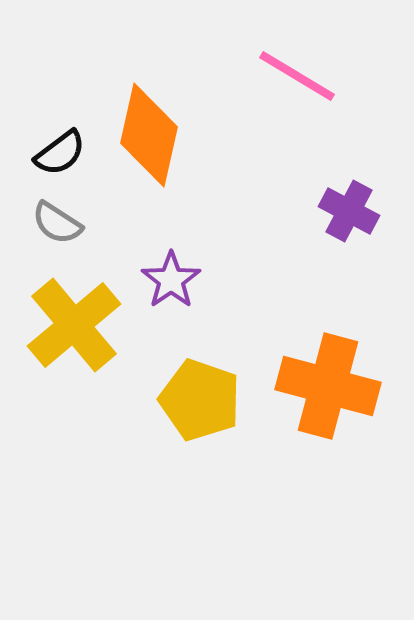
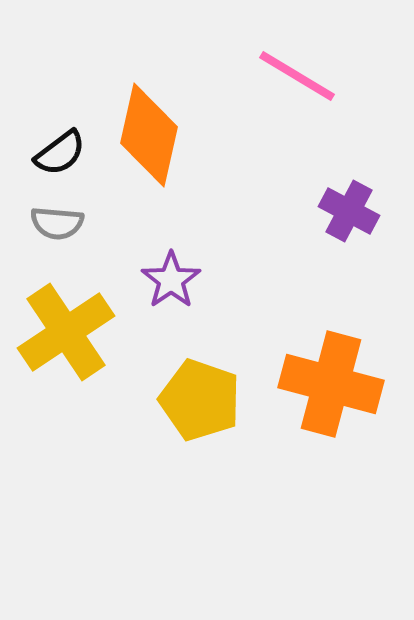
gray semicircle: rotated 28 degrees counterclockwise
yellow cross: moved 8 px left, 7 px down; rotated 6 degrees clockwise
orange cross: moved 3 px right, 2 px up
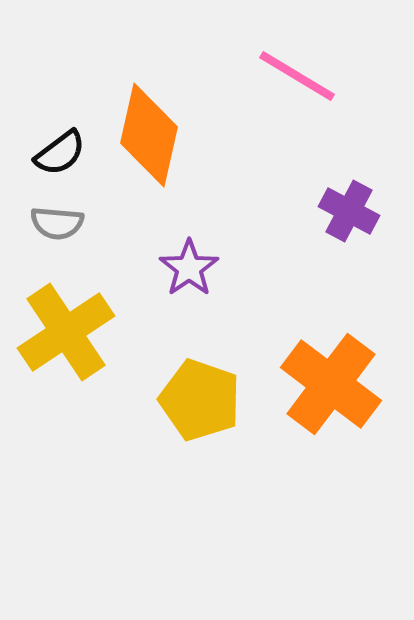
purple star: moved 18 px right, 12 px up
orange cross: rotated 22 degrees clockwise
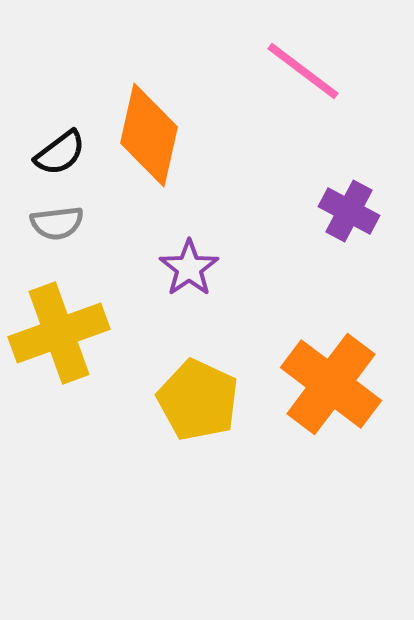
pink line: moved 6 px right, 5 px up; rotated 6 degrees clockwise
gray semicircle: rotated 12 degrees counterclockwise
yellow cross: moved 7 px left, 1 px down; rotated 14 degrees clockwise
yellow pentagon: moved 2 px left; rotated 6 degrees clockwise
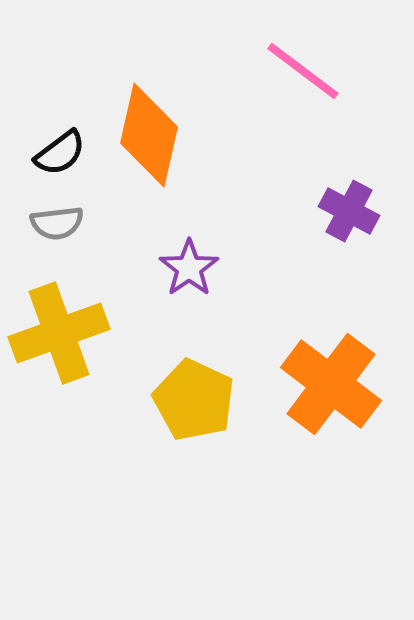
yellow pentagon: moved 4 px left
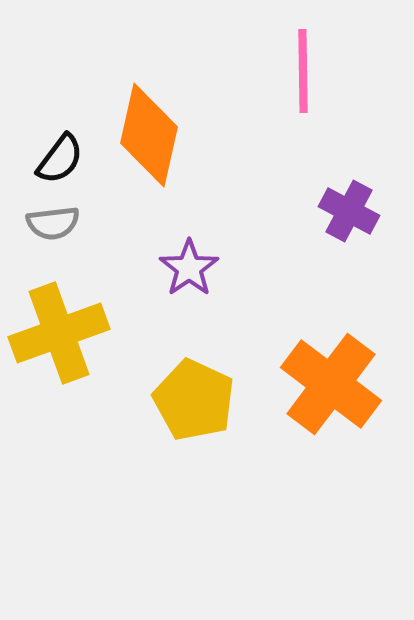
pink line: rotated 52 degrees clockwise
black semicircle: moved 6 px down; rotated 16 degrees counterclockwise
gray semicircle: moved 4 px left
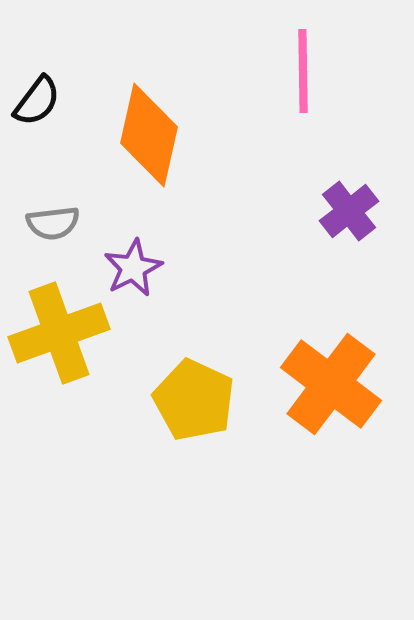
black semicircle: moved 23 px left, 58 px up
purple cross: rotated 24 degrees clockwise
purple star: moved 56 px left; rotated 8 degrees clockwise
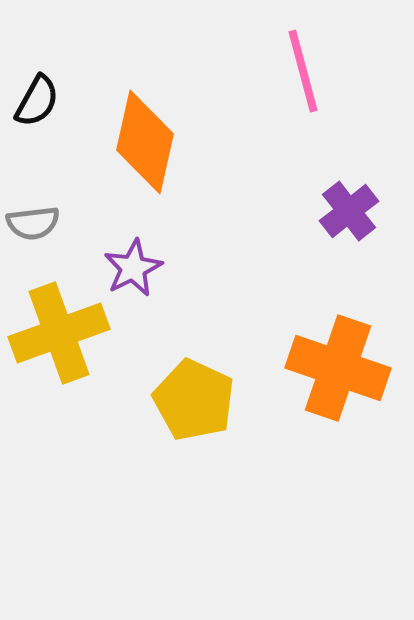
pink line: rotated 14 degrees counterclockwise
black semicircle: rotated 8 degrees counterclockwise
orange diamond: moved 4 px left, 7 px down
gray semicircle: moved 20 px left
orange cross: moved 7 px right, 16 px up; rotated 18 degrees counterclockwise
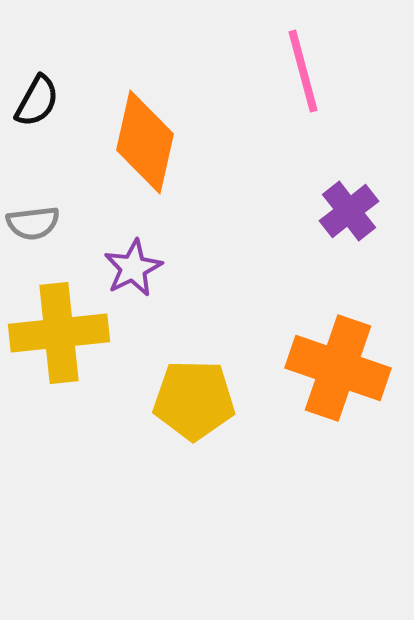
yellow cross: rotated 14 degrees clockwise
yellow pentagon: rotated 24 degrees counterclockwise
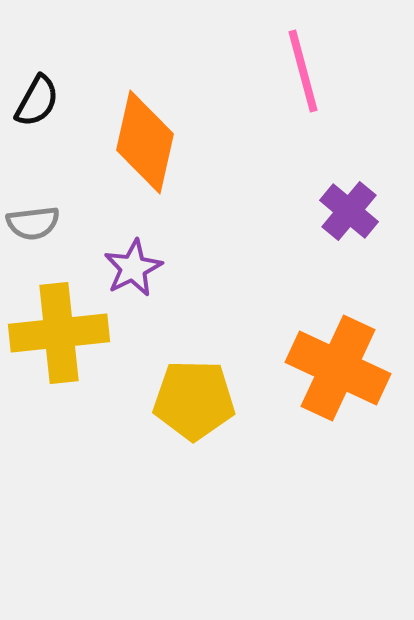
purple cross: rotated 12 degrees counterclockwise
orange cross: rotated 6 degrees clockwise
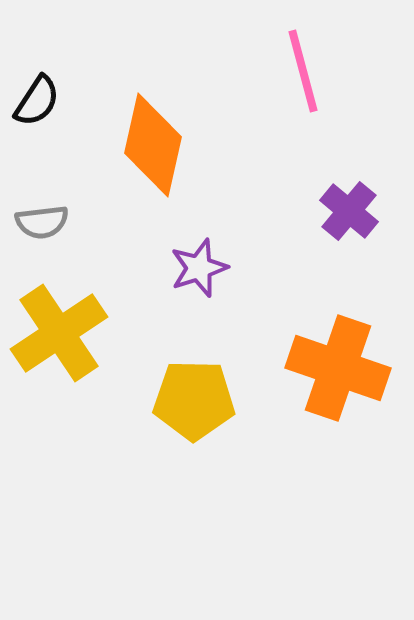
black semicircle: rotated 4 degrees clockwise
orange diamond: moved 8 px right, 3 px down
gray semicircle: moved 9 px right, 1 px up
purple star: moved 66 px right; rotated 8 degrees clockwise
yellow cross: rotated 28 degrees counterclockwise
orange cross: rotated 6 degrees counterclockwise
